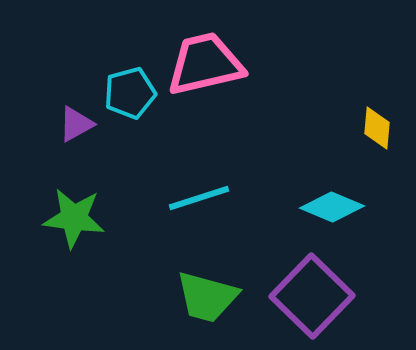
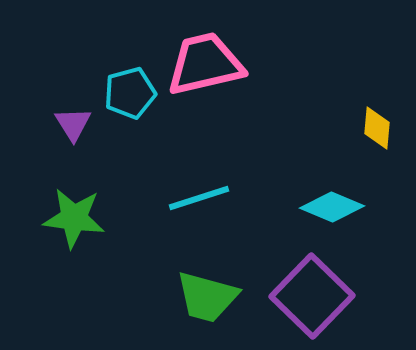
purple triangle: moved 3 px left; rotated 33 degrees counterclockwise
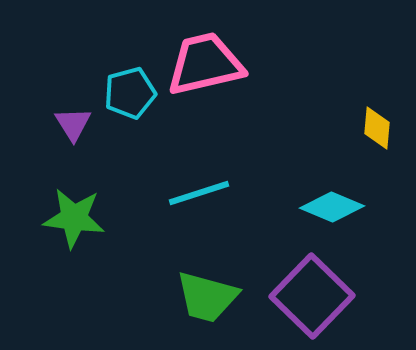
cyan line: moved 5 px up
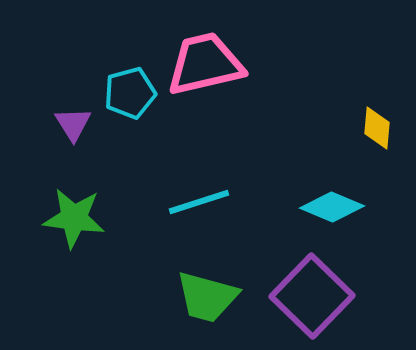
cyan line: moved 9 px down
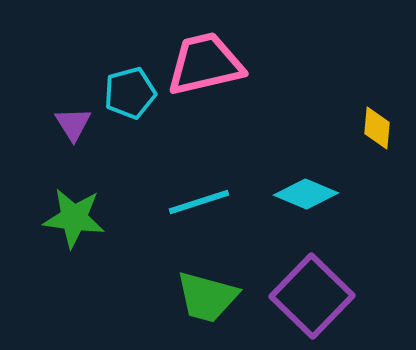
cyan diamond: moved 26 px left, 13 px up
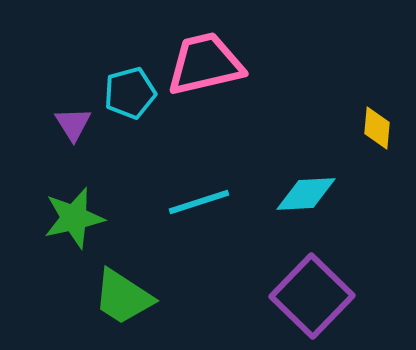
cyan diamond: rotated 26 degrees counterclockwise
green star: rotated 20 degrees counterclockwise
green trapezoid: moved 84 px left; rotated 18 degrees clockwise
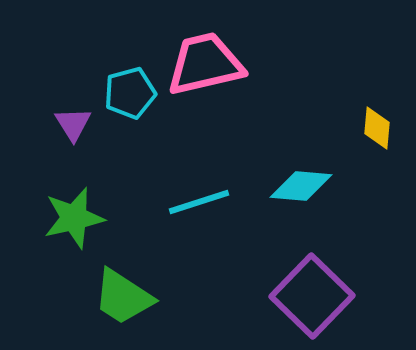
cyan diamond: moved 5 px left, 8 px up; rotated 8 degrees clockwise
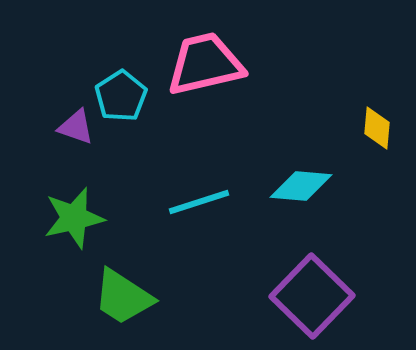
cyan pentagon: moved 9 px left, 3 px down; rotated 18 degrees counterclockwise
purple triangle: moved 3 px right, 3 px down; rotated 39 degrees counterclockwise
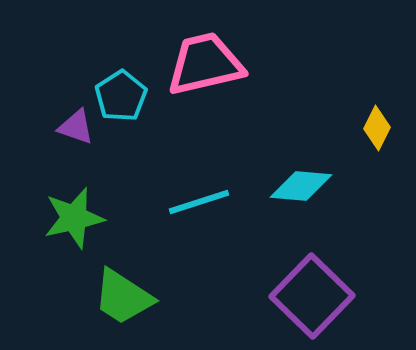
yellow diamond: rotated 21 degrees clockwise
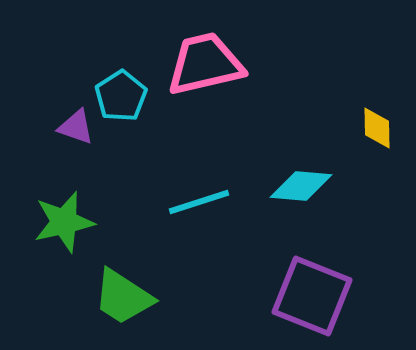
yellow diamond: rotated 27 degrees counterclockwise
green star: moved 10 px left, 4 px down
purple square: rotated 22 degrees counterclockwise
